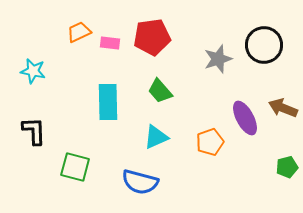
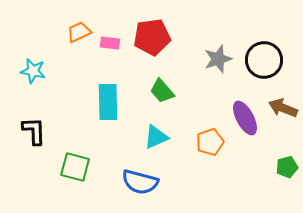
black circle: moved 15 px down
green trapezoid: moved 2 px right
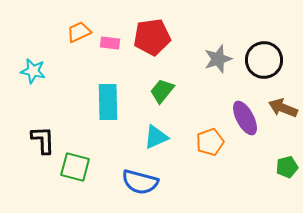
green trapezoid: rotated 80 degrees clockwise
black L-shape: moved 9 px right, 9 px down
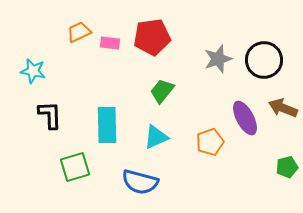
cyan rectangle: moved 1 px left, 23 px down
black L-shape: moved 7 px right, 25 px up
green square: rotated 32 degrees counterclockwise
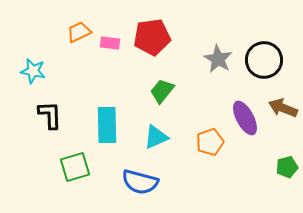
gray star: rotated 24 degrees counterclockwise
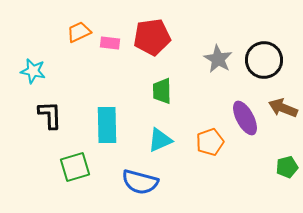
green trapezoid: rotated 40 degrees counterclockwise
cyan triangle: moved 4 px right, 3 px down
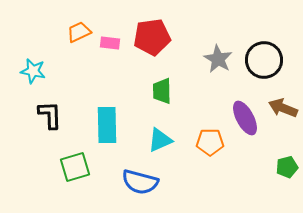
orange pentagon: rotated 20 degrees clockwise
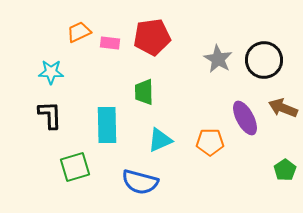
cyan star: moved 18 px right, 1 px down; rotated 10 degrees counterclockwise
green trapezoid: moved 18 px left, 1 px down
green pentagon: moved 2 px left, 3 px down; rotated 20 degrees counterclockwise
